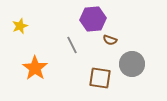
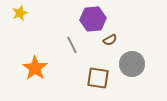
yellow star: moved 13 px up
brown semicircle: rotated 48 degrees counterclockwise
brown square: moved 2 px left
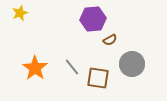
gray line: moved 22 px down; rotated 12 degrees counterclockwise
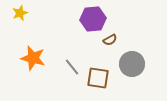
orange star: moved 2 px left, 10 px up; rotated 20 degrees counterclockwise
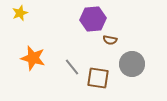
brown semicircle: rotated 40 degrees clockwise
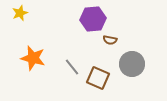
brown square: rotated 15 degrees clockwise
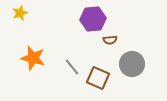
brown semicircle: rotated 16 degrees counterclockwise
